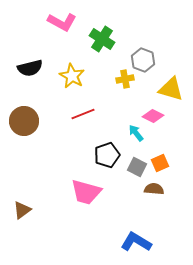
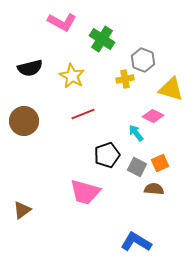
pink trapezoid: moved 1 px left
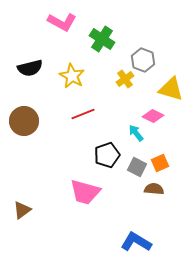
yellow cross: rotated 24 degrees counterclockwise
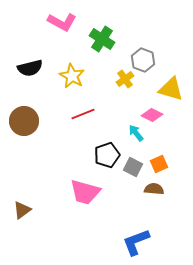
pink diamond: moved 1 px left, 1 px up
orange square: moved 1 px left, 1 px down
gray square: moved 4 px left
blue L-shape: rotated 52 degrees counterclockwise
